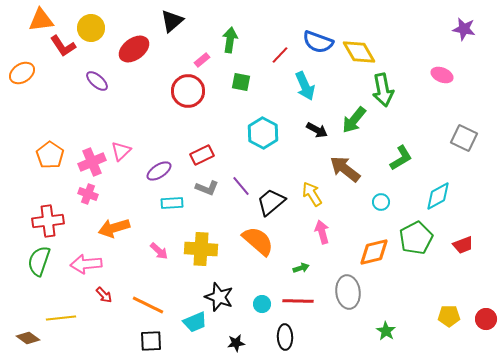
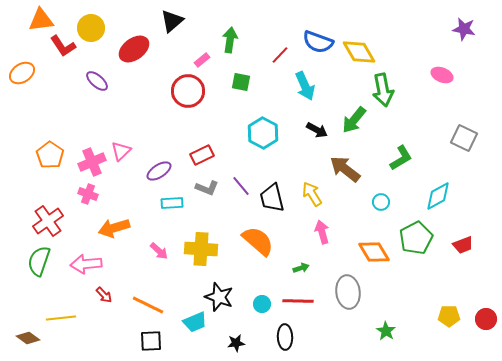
black trapezoid at (271, 202): moved 1 px right, 4 px up; rotated 64 degrees counterclockwise
red cross at (48, 221): rotated 28 degrees counterclockwise
orange diamond at (374, 252): rotated 72 degrees clockwise
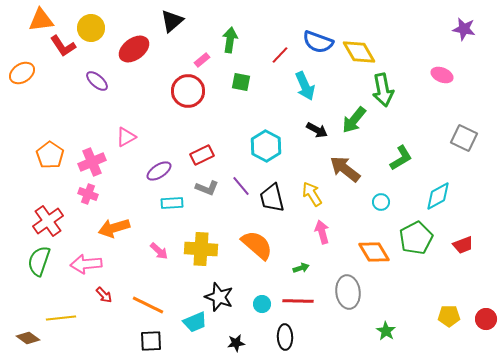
cyan hexagon at (263, 133): moved 3 px right, 13 px down
pink triangle at (121, 151): moved 5 px right, 14 px up; rotated 15 degrees clockwise
orange semicircle at (258, 241): moved 1 px left, 4 px down
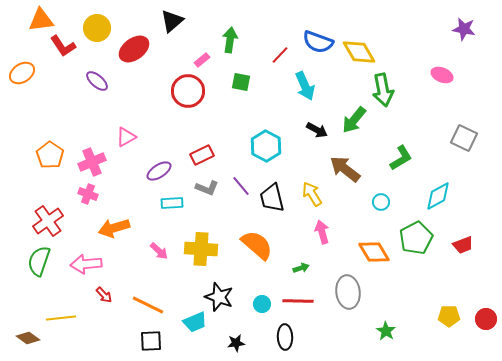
yellow circle at (91, 28): moved 6 px right
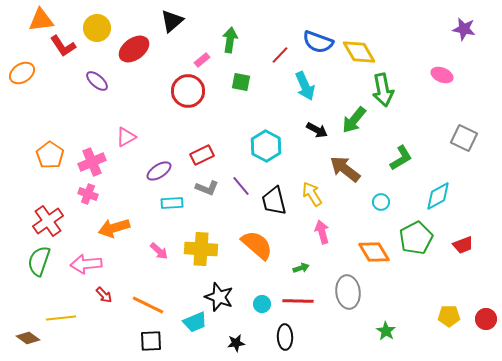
black trapezoid at (272, 198): moved 2 px right, 3 px down
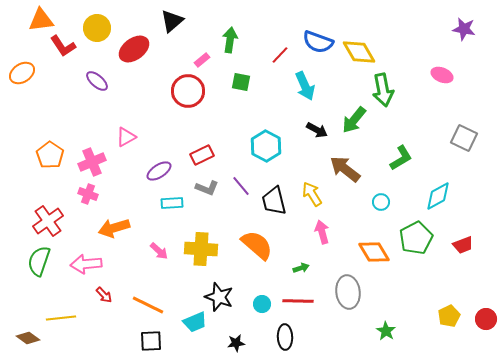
yellow pentagon at (449, 316): rotated 25 degrees counterclockwise
